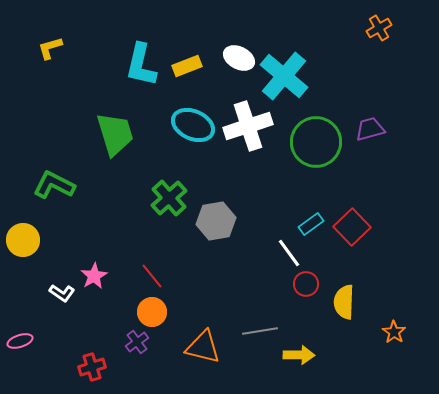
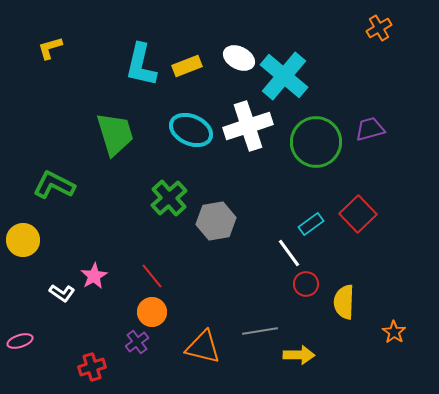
cyan ellipse: moved 2 px left, 5 px down
red square: moved 6 px right, 13 px up
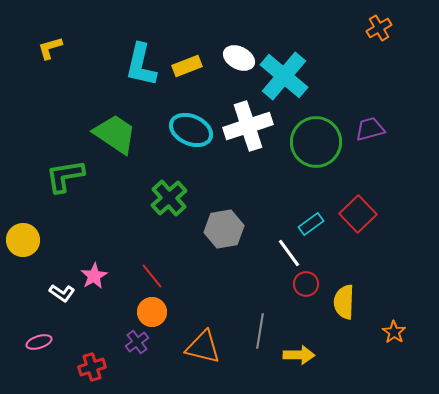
green trapezoid: rotated 39 degrees counterclockwise
green L-shape: moved 11 px right, 9 px up; rotated 36 degrees counterclockwise
gray hexagon: moved 8 px right, 8 px down
gray line: rotated 72 degrees counterclockwise
pink ellipse: moved 19 px right, 1 px down
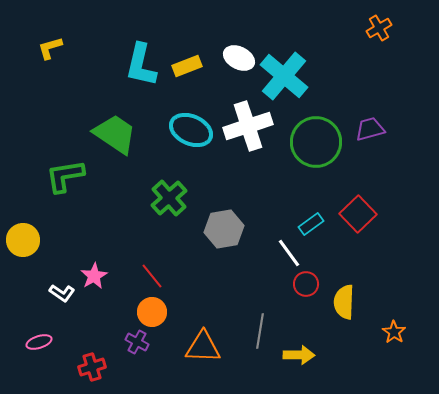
purple cross: rotated 25 degrees counterclockwise
orange triangle: rotated 12 degrees counterclockwise
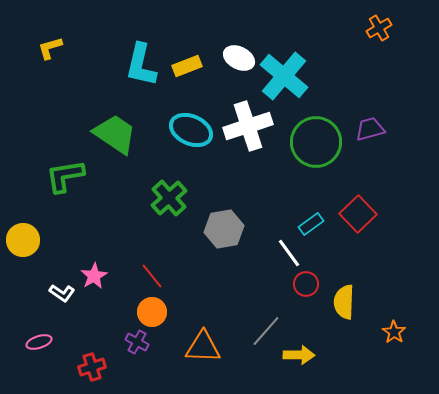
gray line: moved 6 px right; rotated 32 degrees clockwise
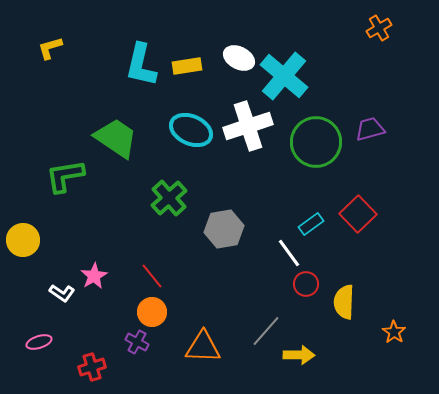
yellow rectangle: rotated 12 degrees clockwise
green trapezoid: moved 1 px right, 4 px down
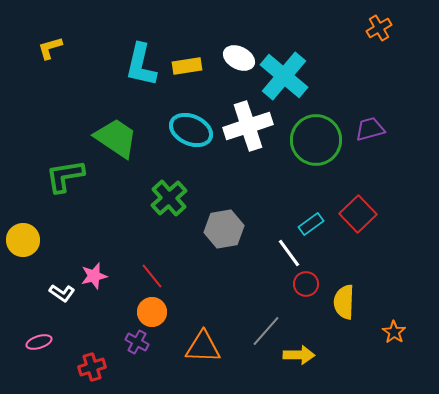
green circle: moved 2 px up
pink star: rotated 16 degrees clockwise
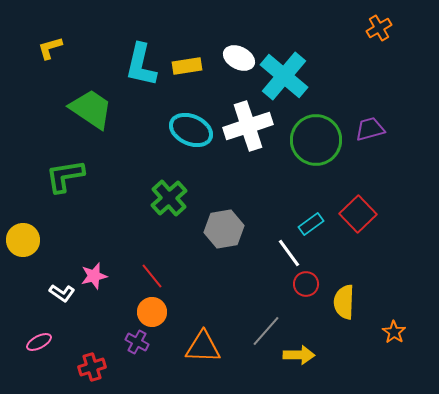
green trapezoid: moved 25 px left, 29 px up
pink ellipse: rotated 10 degrees counterclockwise
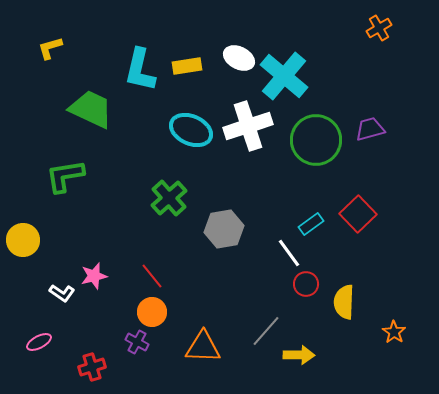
cyan L-shape: moved 1 px left, 5 px down
green trapezoid: rotated 9 degrees counterclockwise
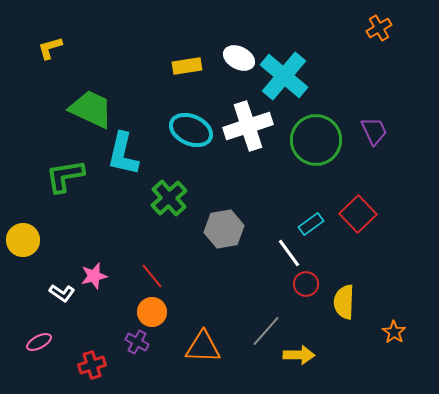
cyan L-shape: moved 17 px left, 84 px down
purple trapezoid: moved 4 px right, 2 px down; rotated 80 degrees clockwise
red cross: moved 2 px up
